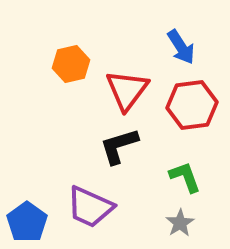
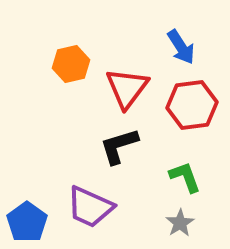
red triangle: moved 2 px up
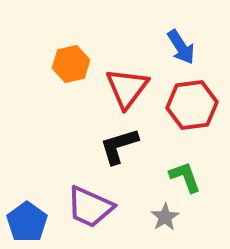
gray star: moved 15 px left, 6 px up
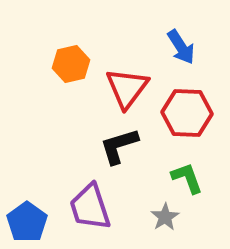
red hexagon: moved 5 px left, 8 px down; rotated 9 degrees clockwise
green L-shape: moved 2 px right, 1 px down
purple trapezoid: rotated 48 degrees clockwise
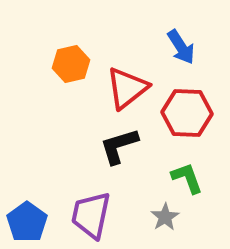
red triangle: rotated 15 degrees clockwise
purple trapezoid: moved 1 px right, 8 px down; rotated 30 degrees clockwise
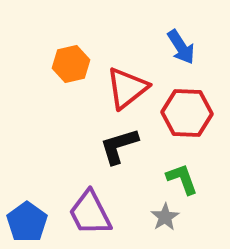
green L-shape: moved 5 px left, 1 px down
purple trapezoid: moved 1 px left, 2 px up; rotated 39 degrees counterclockwise
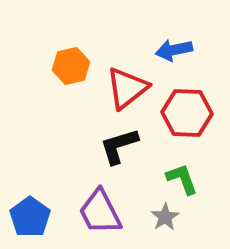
blue arrow: moved 7 px left, 3 px down; rotated 111 degrees clockwise
orange hexagon: moved 2 px down
purple trapezoid: moved 10 px right, 1 px up
blue pentagon: moved 3 px right, 5 px up
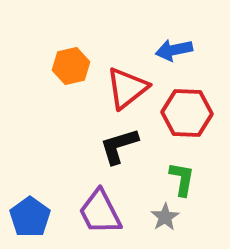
green L-shape: rotated 30 degrees clockwise
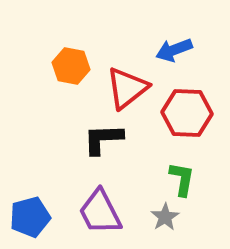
blue arrow: rotated 9 degrees counterclockwise
orange hexagon: rotated 24 degrees clockwise
black L-shape: moved 16 px left, 7 px up; rotated 15 degrees clockwise
blue pentagon: rotated 21 degrees clockwise
